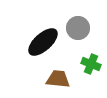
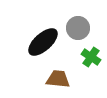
green cross: moved 7 px up; rotated 12 degrees clockwise
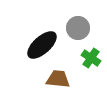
black ellipse: moved 1 px left, 3 px down
green cross: moved 1 px down
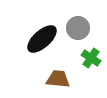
black ellipse: moved 6 px up
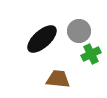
gray circle: moved 1 px right, 3 px down
green cross: moved 4 px up; rotated 30 degrees clockwise
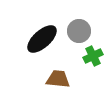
green cross: moved 2 px right, 2 px down
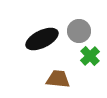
black ellipse: rotated 16 degrees clockwise
green cross: moved 3 px left; rotated 18 degrees counterclockwise
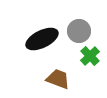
brown trapezoid: rotated 15 degrees clockwise
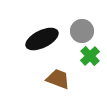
gray circle: moved 3 px right
